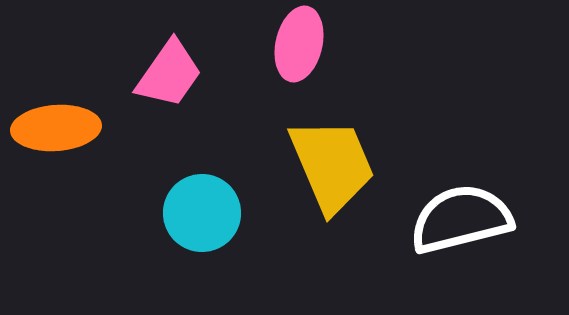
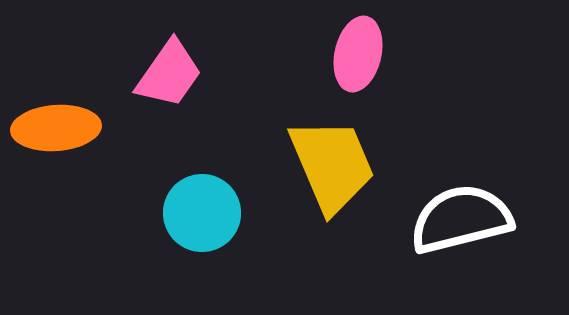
pink ellipse: moved 59 px right, 10 px down
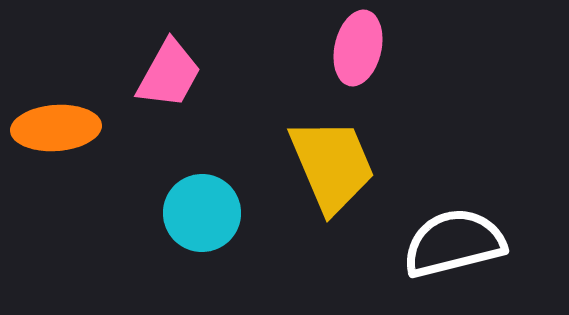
pink ellipse: moved 6 px up
pink trapezoid: rotated 6 degrees counterclockwise
white semicircle: moved 7 px left, 24 px down
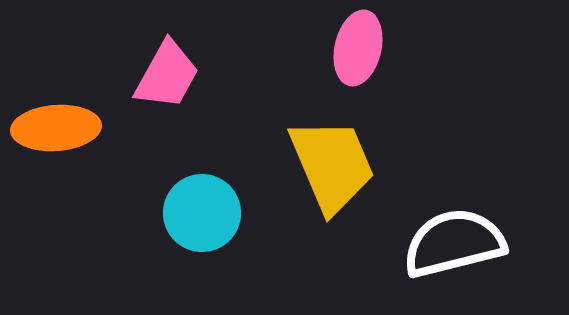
pink trapezoid: moved 2 px left, 1 px down
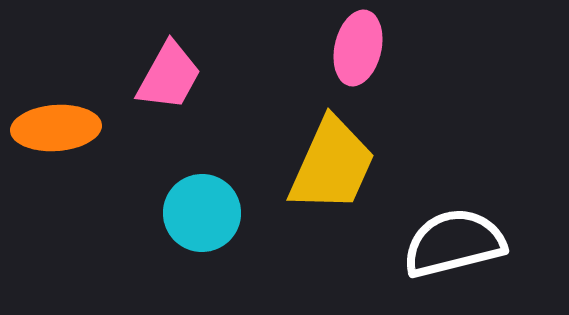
pink trapezoid: moved 2 px right, 1 px down
yellow trapezoid: rotated 47 degrees clockwise
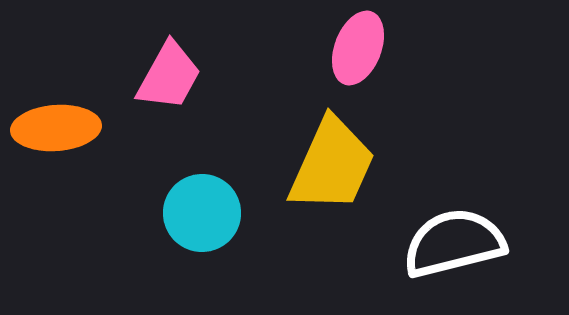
pink ellipse: rotated 8 degrees clockwise
